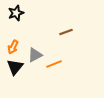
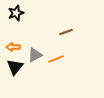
orange arrow: rotated 64 degrees clockwise
orange line: moved 2 px right, 5 px up
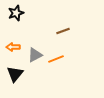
brown line: moved 3 px left, 1 px up
black triangle: moved 7 px down
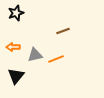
gray triangle: rotated 14 degrees clockwise
black triangle: moved 1 px right, 2 px down
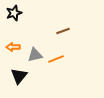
black star: moved 2 px left
black triangle: moved 3 px right
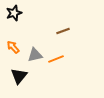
orange arrow: rotated 48 degrees clockwise
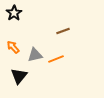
black star: rotated 14 degrees counterclockwise
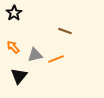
brown line: moved 2 px right; rotated 40 degrees clockwise
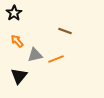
orange arrow: moved 4 px right, 6 px up
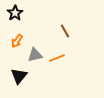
black star: moved 1 px right
brown line: rotated 40 degrees clockwise
orange arrow: rotated 104 degrees counterclockwise
orange line: moved 1 px right, 1 px up
